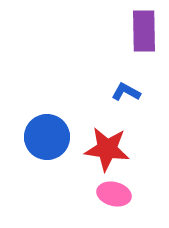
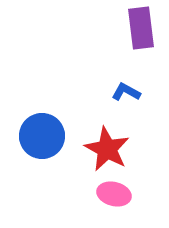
purple rectangle: moved 3 px left, 3 px up; rotated 6 degrees counterclockwise
blue circle: moved 5 px left, 1 px up
red star: rotated 21 degrees clockwise
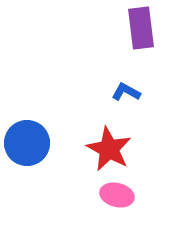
blue circle: moved 15 px left, 7 px down
red star: moved 2 px right
pink ellipse: moved 3 px right, 1 px down
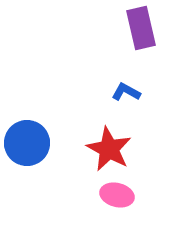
purple rectangle: rotated 6 degrees counterclockwise
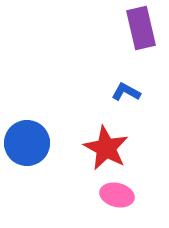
red star: moved 3 px left, 1 px up
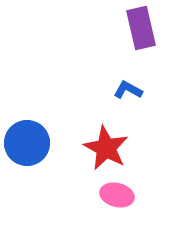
blue L-shape: moved 2 px right, 2 px up
